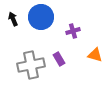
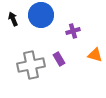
blue circle: moved 2 px up
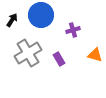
black arrow: moved 1 px left, 1 px down; rotated 56 degrees clockwise
purple cross: moved 1 px up
gray cross: moved 3 px left, 12 px up; rotated 20 degrees counterclockwise
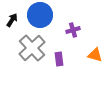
blue circle: moved 1 px left
gray cross: moved 4 px right, 5 px up; rotated 12 degrees counterclockwise
purple rectangle: rotated 24 degrees clockwise
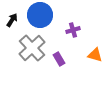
purple rectangle: rotated 24 degrees counterclockwise
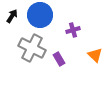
black arrow: moved 4 px up
gray cross: rotated 20 degrees counterclockwise
orange triangle: rotated 28 degrees clockwise
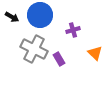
black arrow: moved 1 px down; rotated 88 degrees clockwise
gray cross: moved 2 px right, 1 px down
orange triangle: moved 2 px up
